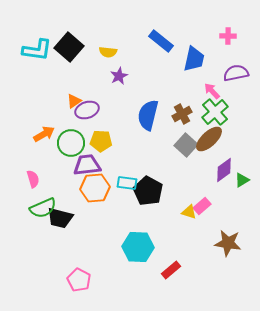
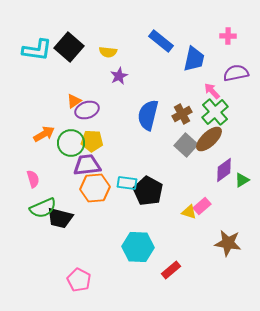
yellow pentagon: moved 9 px left
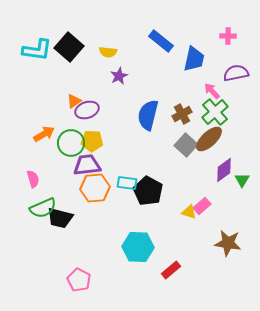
green triangle: rotated 28 degrees counterclockwise
